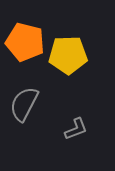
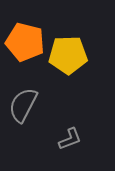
gray semicircle: moved 1 px left, 1 px down
gray L-shape: moved 6 px left, 10 px down
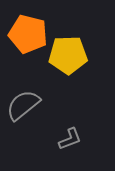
orange pentagon: moved 3 px right, 8 px up
gray semicircle: rotated 24 degrees clockwise
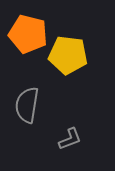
yellow pentagon: rotated 9 degrees clockwise
gray semicircle: moved 4 px right; rotated 42 degrees counterclockwise
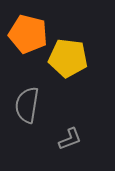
yellow pentagon: moved 3 px down
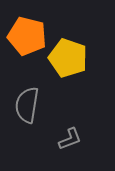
orange pentagon: moved 1 px left, 2 px down
yellow pentagon: rotated 12 degrees clockwise
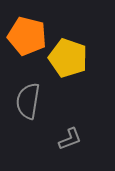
gray semicircle: moved 1 px right, 4 px up
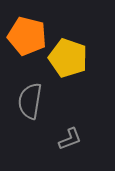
gray semicircle: moved 2 px right
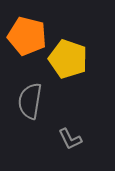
yellow pentagon: moved 1 px down
gray L-shape: rotated 85 degrees clockwise
